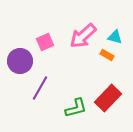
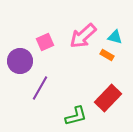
green L-shape: moved 8 px down
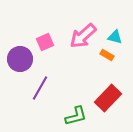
purple circle: moved 2 px up
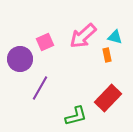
orange rectangle: rotated 48 degrees clockwise
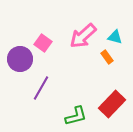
pink square: moved 2 px left, 1 px down; rotated 30 degrees counterclockwise
orange rectangle: moved 2 px down; rotated 24 degrees counterclockwise
purple line: moved 1 px right
red rectangle: moved 4 px right, 6 px down
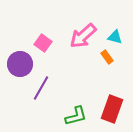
purple circle: moved 5 px down
red rectangle: moved 5 px down; rotated 24 degrees counterclockwise
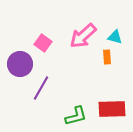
orange rectangle: rotated 32 degrees clockwise
red rectangle: rotated 68 degrees clockwise
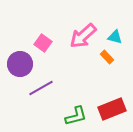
orange rectangle: rotated 40 degrees counterclockwise
purple line: rotated 30 degrees clockwise
red rectangle: rotated 20 degrees counterclockwise
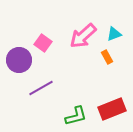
cyan triangle: moved 1 px left, 3 px up; rotated 35 degrees counterclockwise
orange rectangle: rotated 16 degrees clockwise
purple circle: moved 1 px left, 4 px up
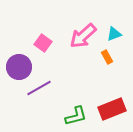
purple circle: moved 7 px down
purple line: moved 2 px left
